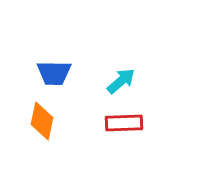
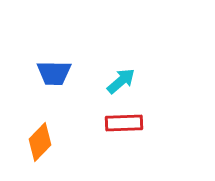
orange diamond: moved 2 px left, 21 px down; rotated 33 degrees clockwise
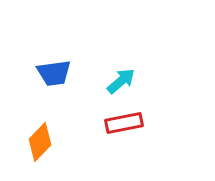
blue trapezoid: rotated 9 degrees counterclockwise
red rectangle: rotated 9 degrees counterclockwise
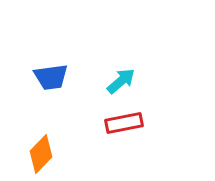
blue trapezoid: moved 3 px left, 4 px down
orange diamond: moved 1 px right, 12 px down
